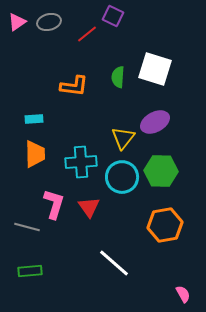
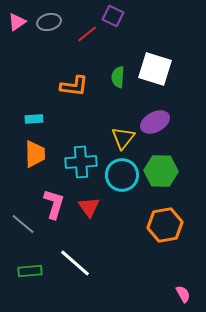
cyan circle: moved 2 px up
gray line: moved 4 px left, 3 px up; rotated 25 degrees clockwise
white line: moved 39 px left
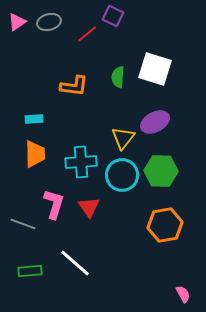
gray line: rotated 20 degrees counterclockwise
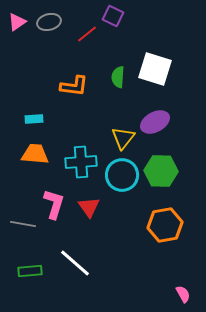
orange trapezoid: rotated 84 degrees counterclockwise
gray line: rotated 10 degrees counterclockwise
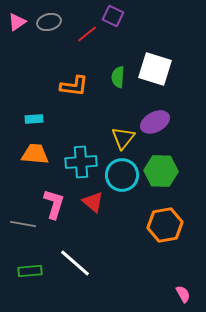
red triangle: moved 4 px right, 5 px up; rotated 15 degrees counterclockwise
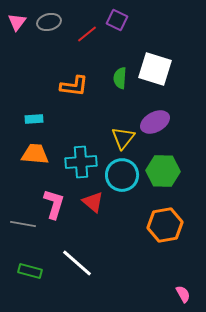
purple square: moved 4 px right, 4 px down
pink triangle: rotated 18 degrees counterclockwise
green semicircle: moved 2 px right, 1 px down
green hexagon: moved 2 px right
white line: moved 2 px right
green rectangle: rotated 20 degrees clockwise
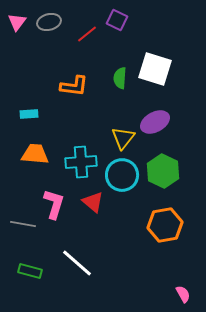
cyan rectangle: moved 5 px left, 5 px up
green hexagon: rotated 24 degrees clockwise
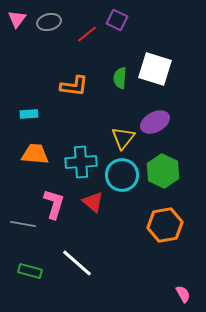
pink triangle: moved 3 px up
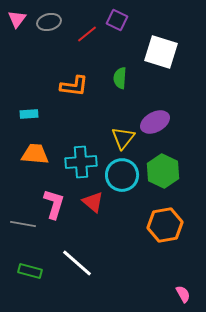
white square: moved 6 px right, 17 px up
